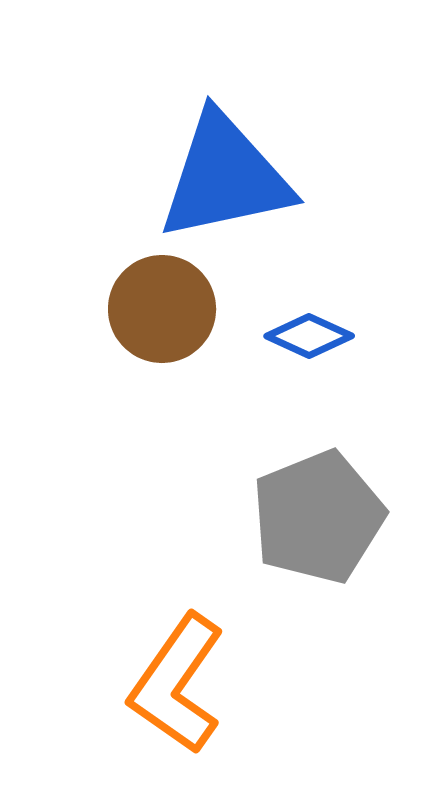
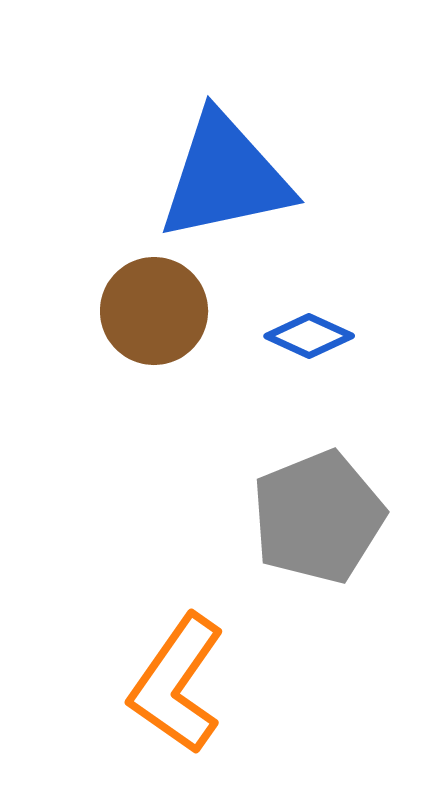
brown circle: moved 8 px left, 2 px down
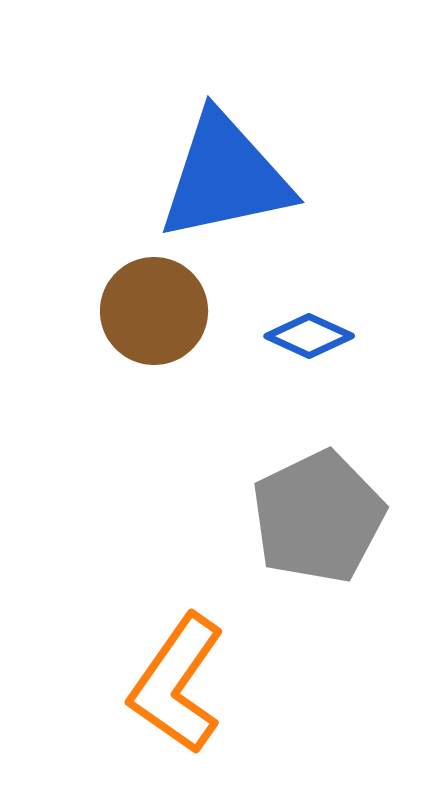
gray pentagon: rotated 4 degrees counterclockwise
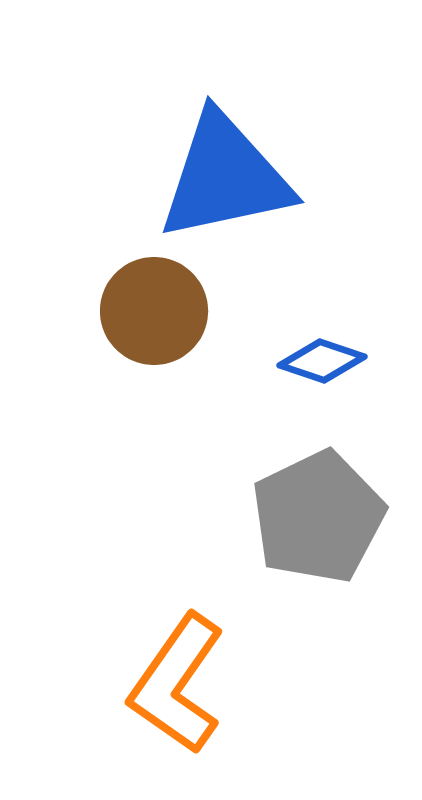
blue diamond: moved 13 px right, 25 px down; rotated 6 degrees counterclockwise
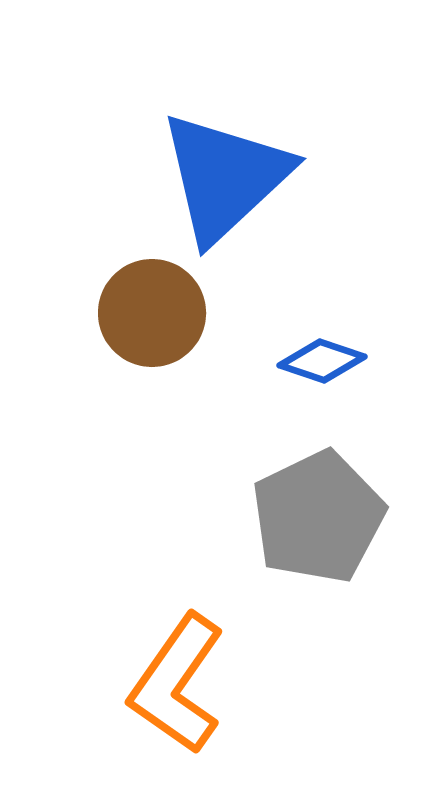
blue triangle: rotated 31 degrees counterclockwise
brown circle: moved 2 px left, 2 px down
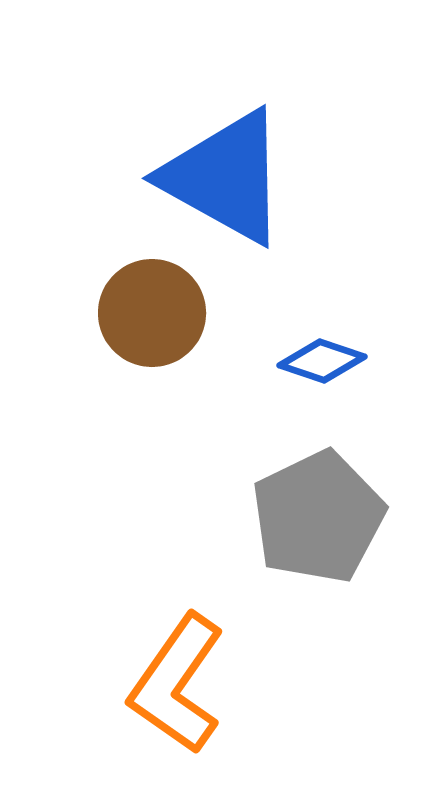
blue triangle: rotated 48 degrees counterclockwise
